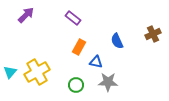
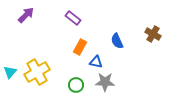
brown cross: rotated 35 degrees counterclockwise
orange rectangle: moved 1 px right
gray star: moved 3 px left
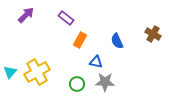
purple rectangle: moved 7 px left
orange rectangle: moved 7 px up
green circle: moved 1 px right, 1 px up
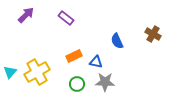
orange rectangle: moved 6 px left, 16 px down; rotated 35 degrees clockwise
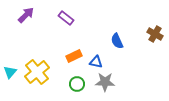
brown cross: moved 2 px right
yellow cross: rotated 10 degrees counterclockwise
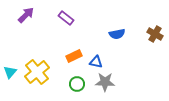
blue semicircle: moved 7 px up; rotated 77 degrees counterclockwise
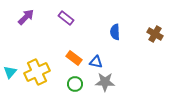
purple arrow: moved 2 px down
blue semicircle: moved 2 px left, 2 px up; rotated 98 degrees clockwise
orange rectangle: moved 2 px down; rotated 63 degrees clockwise
yellow cross: rotated 15 degrees clockwise
green circle: moved 2 px left
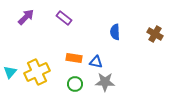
purple rectangle: moved 2 px left
orange rectangle: rotated 28 degrees counterclockwise
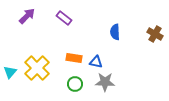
purple arrow: moved 1 px right, 1 px up
yellow cross: moved 4 px up; rotated 20 degrees counterclockwise
